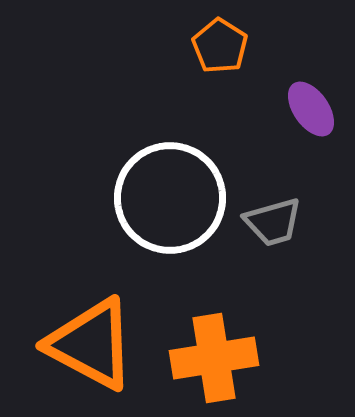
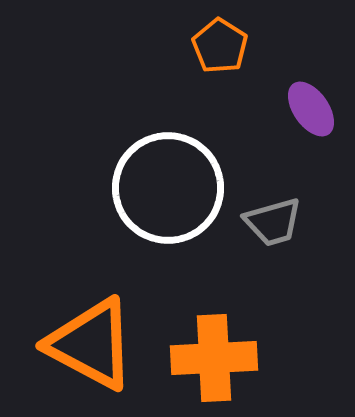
white circle: moved 2 px left, 10 px up
orange cross: rotated 6 degrees clockwise
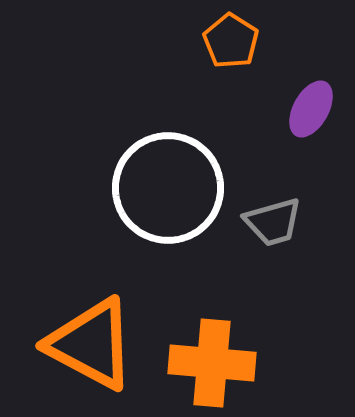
orange pentagon: moved 11 px right, 5 px up
purple ellipse: rotated 64 degrees clockwise
orange cross: moved 2 px left, 5 px down; rotated 8 degrees clockwise
